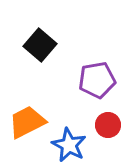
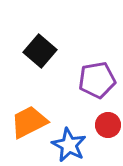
black square: moved 6 px down
orange trapezoid: moved 2 px right
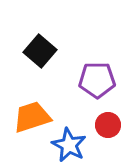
purple pentagon: rotated 9 degrees clockwise
orange trapezoid: moved 3 px right, 5 px up; rotated 9 degrees clockwise
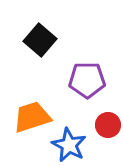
black square: moved 11 px up
purple pentagon: moved 10 px left
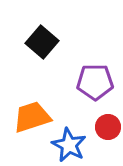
black square: moved 2 px right, 2 px down
purple pentagon: moved 8 px right, 2 px down
red circle: moved 2 px down
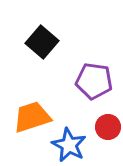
purple pentagon: moved 1 px left, 1 px up; rotated 9 degrees clockwise
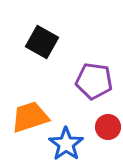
black square: rotated 12 degrees counterclockwise
orange trapezoid: moved 2 px left
blue star: moved 3 px left, 1 px up; rotated 8 degrees clockwise
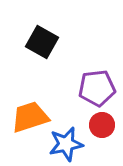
purple pentagon: moved 3 px right, 7 px down; rotated 15 degrees counterclockwise
red circle: moved 6 px left, 2 px up
blue star: rotated 24 degrees clockwise
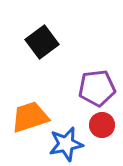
black square: rotated 24 degrees clockwise
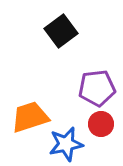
black square: moved 19 px right, 11 px up
red circle: moved 1 px left, 1 px up
